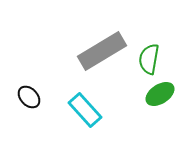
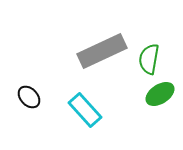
gray rectangle: rotated 6 degrees clockwise
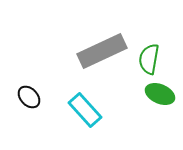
green ellipse: rotated 56 degrees clockwise
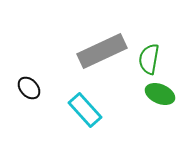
black ellipse: moved 9 px up
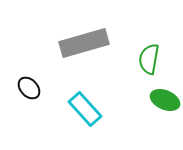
gray rectangle: moved 18 px left, 8 px up; rotated 9 degrees clockwise
green ellipse: moved 5 px right, 6 px down
cyan rectangle: moved 1 px up
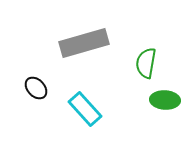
green semicircle: moved 3 px left, 4 px down
black ellipse: moved 7 px right
green ellipse: rotated 20 degrees counterclockwise
